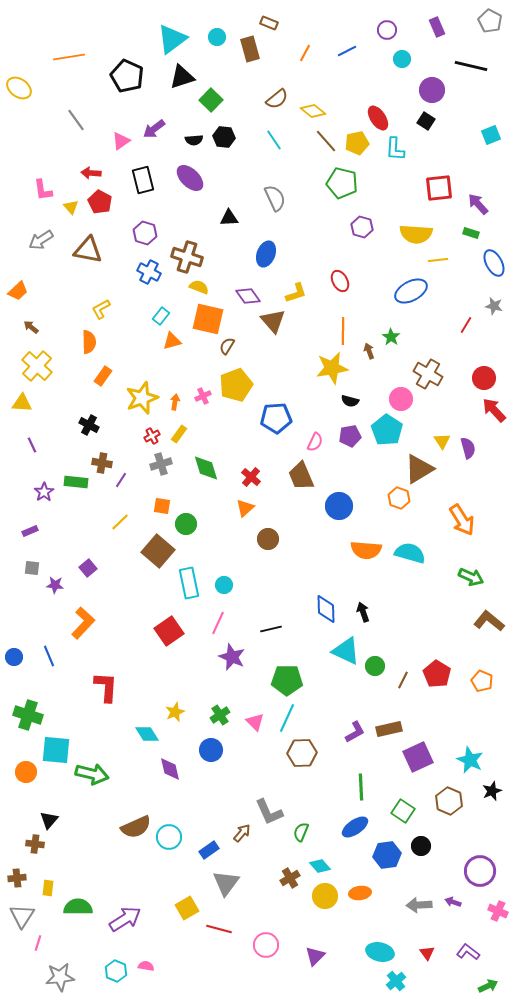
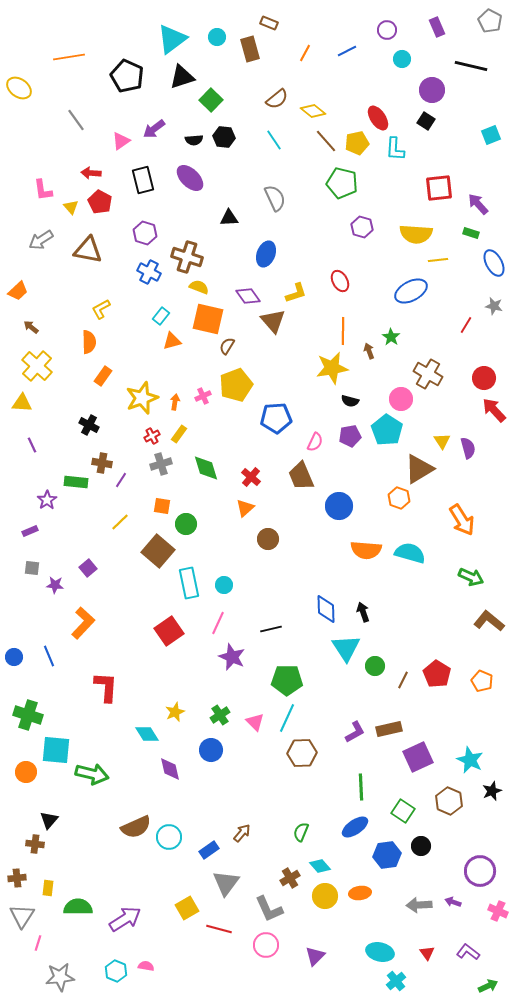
purple star at (44, 492): moved 3 px right, 8 px down
cyan triangle at (346, 651): moved 3 px up; rotated 32 degrees clockwise
gray L-shape at (269, 812): moved 97 px down
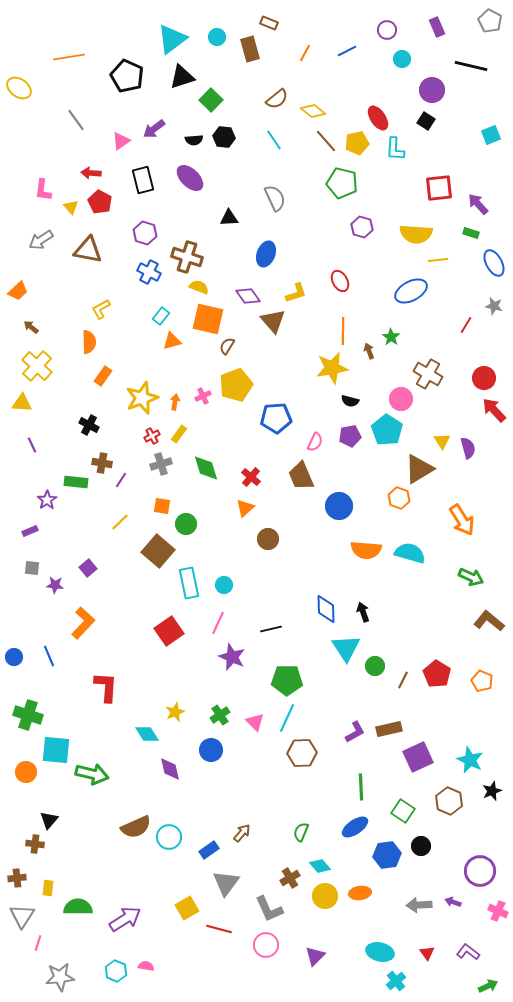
pink L-shape at (43, 190): rotated 15 degrees clockwise
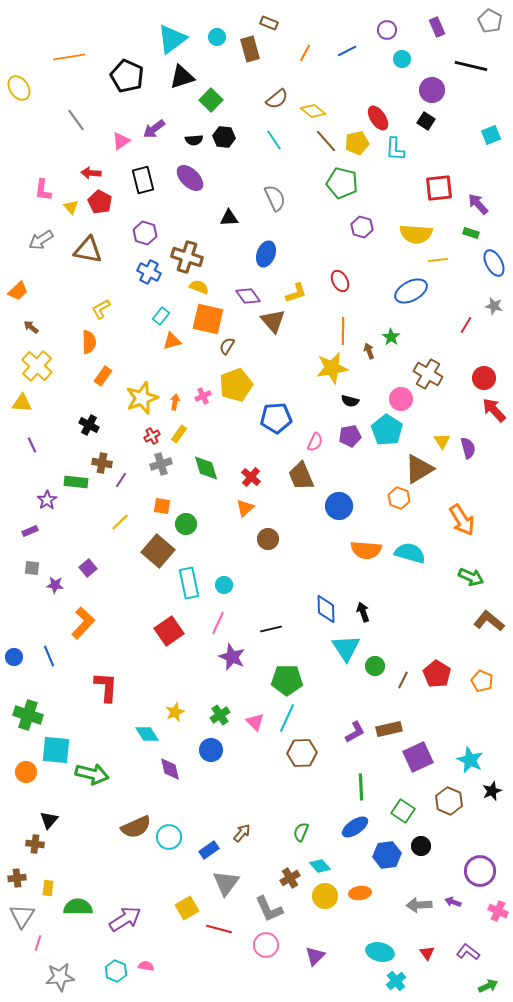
yellow ellipse at (19, 88): rotated 20 degrees clockwise
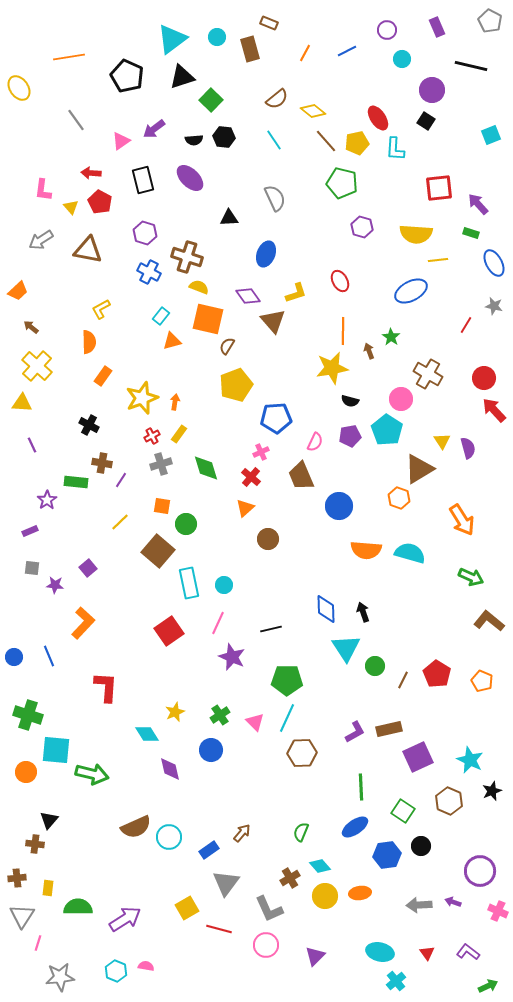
pink cross at (203, 396): moved 58 px right, 56 px down
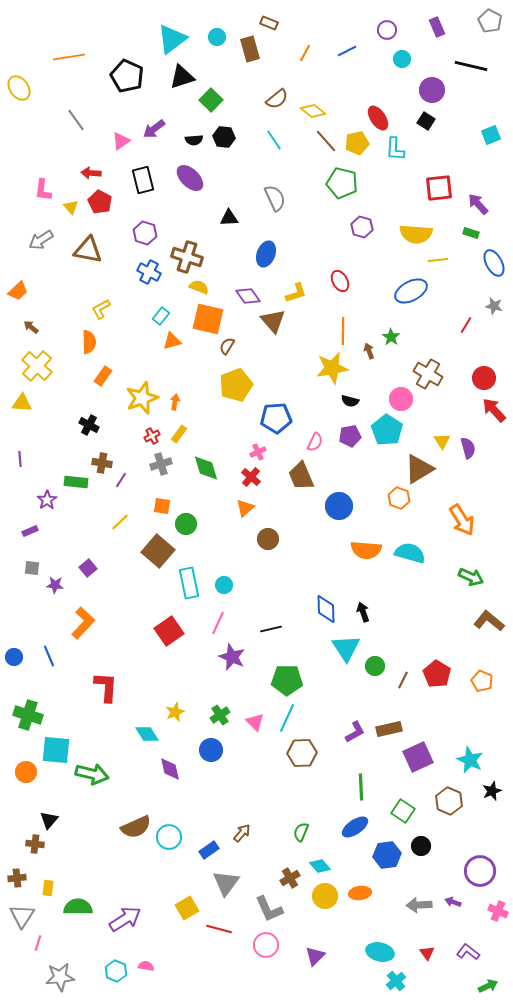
purple line at (32, 445): moved 12 px left, 14 px down; rotated 21 degrees clockwise
pink cross at (261, 452): moved 3 px left
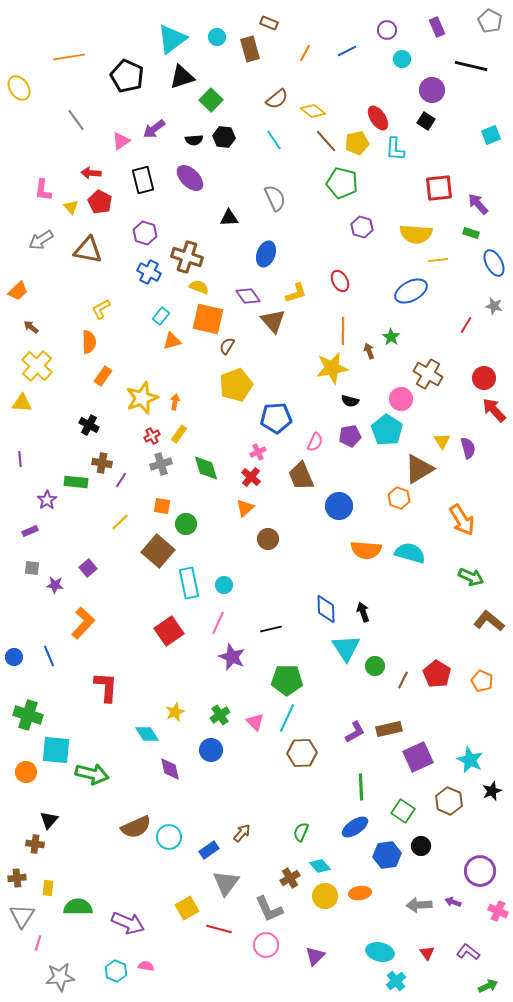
purple arrow at (125, 919): moved 3 px right, 4 px down; rotated 56 degrees clockwise
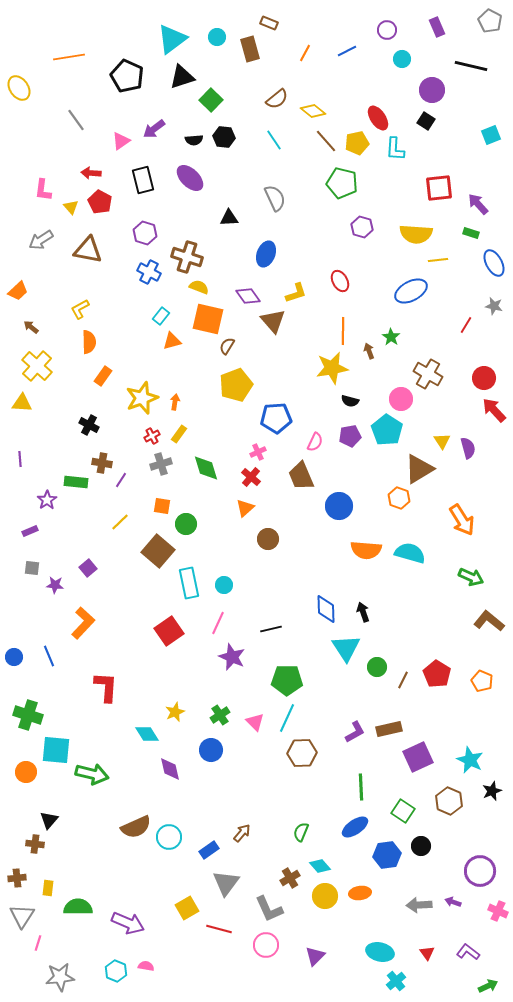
yellow L-shape at (101, 309): moved 21 px left
green circle at (375, 666): moved 2 px right, 1 px down
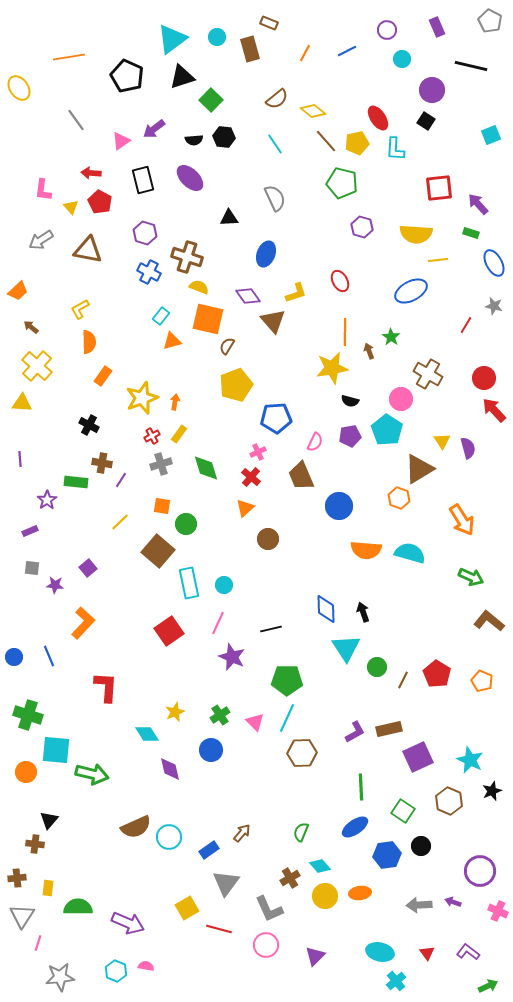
cyan line at (274, 140): moved 1 px right, 4 px down
orange line at (343, 331): moved 2 px right, 1 px down
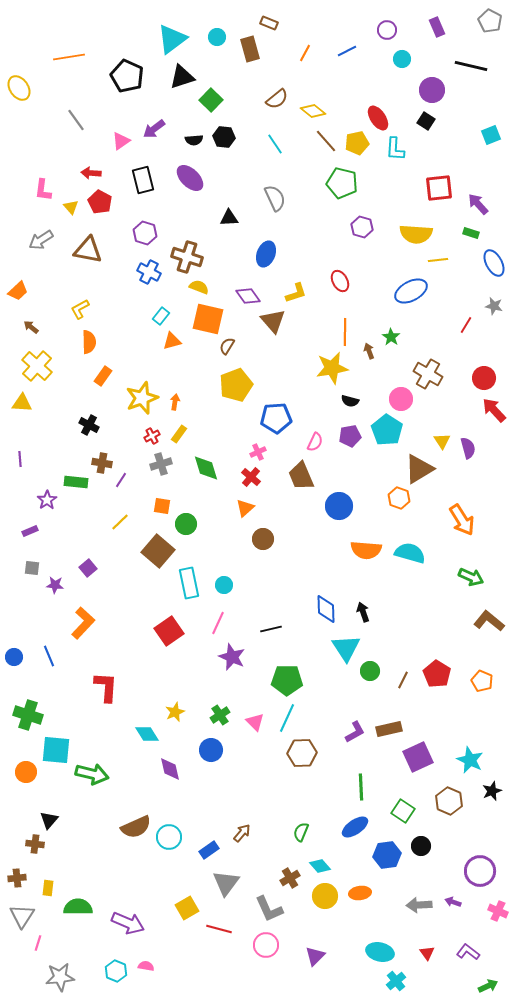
brown circle at (268, 539): moved 5 px left
green circle at (377, 667): moved 7 px left, 4 px down
